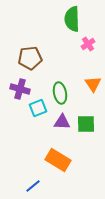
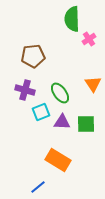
pink cross: moved 1 px right, 5 px up
brown pentagon: moved 3 px right, 2 px up
purple cross: moved 5 px right, 1 px down
green ellipse: rotated 25 degrees counterclockwise
cyan square: moved 3 px right, 4 px down
blue line: moved 5 px right, 1 px down
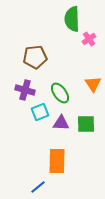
brown pentagon: moved 2 px right, 1 px down
cyan square: moved 1 px left
purple triangle: moved 1 px left, 1 px down
orange rectangle: moved 1 px left, 1 px down; rotated 60 degrees clockwise
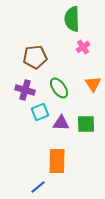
pink cross: moved 6 px left, 8 px down
green ellipse: moved 1 px left, 5 px up
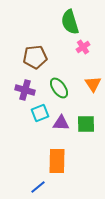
green semicircle: moved 2 px left, 3 px down; rotated 15 degrees counterclockwise
cyan square: moved 1 px down
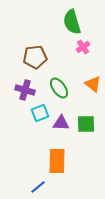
green semicircle: moved 2 px right
orange triangle: rotated 18 degrees counterclockwise
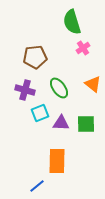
pink cross: moved 1 px down
blue line: moved 1 px left, 1 px up
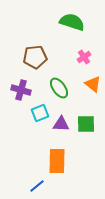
green semicircle: rotated 125 degrees clockwise
pink cross: moved 1 px right, 9 px down
purple cross: moved 4 px left
purple triangle: moved 1 px down
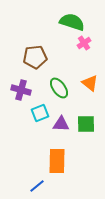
pink cross: moved 14 px up
orange triangle: moved 3 px left, 1 px up
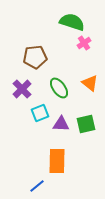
purple cross: moved 1 px right, 1 px up; rotated 30 degrees clockwise
green square: rotated 12 degrees counterclockwise
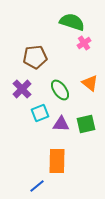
green ellipse: moved 1 px right, 2 px down
